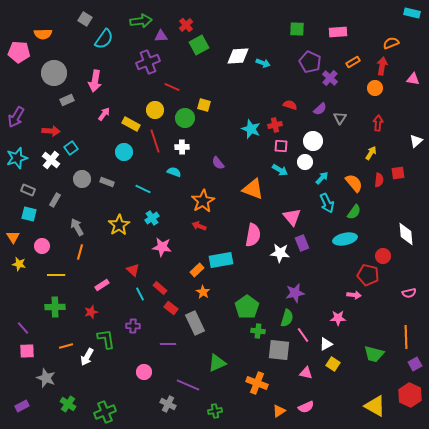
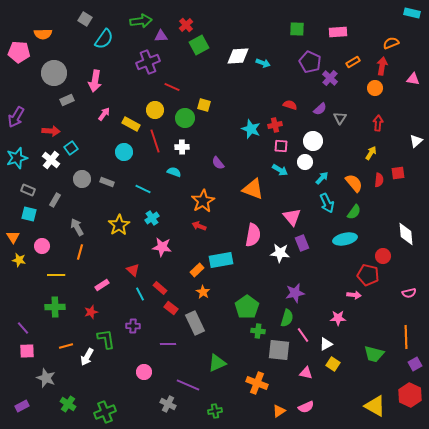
yellow star at (19, 264): moved 4 px up
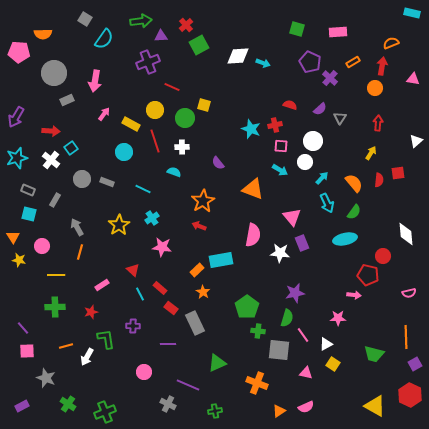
green square at (297, 29): rotated 14 degrees clockwise
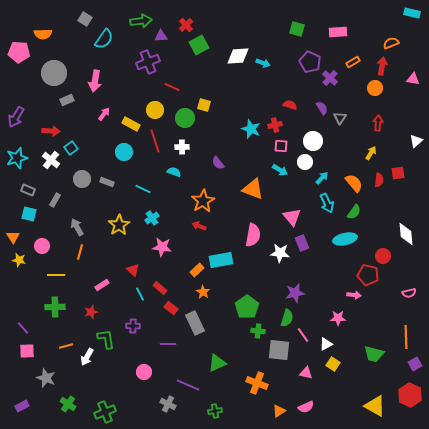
purple semicircle at (320, 109): moved 2 px right, 1 px up; rotated 80 degrees counterclockwise
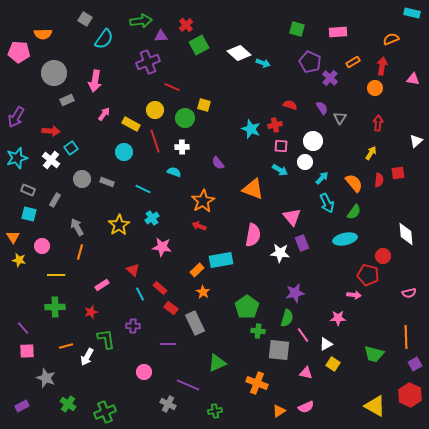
orange semicircle at (391, 43): moved 4 px up
white diamond at (238, 56): moved 1 px right, 3 px up; rotated 45 degrees clockwise
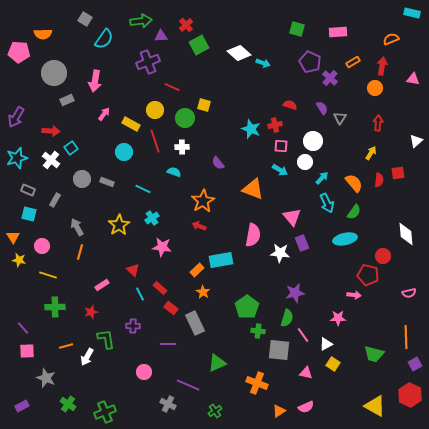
yellow line at (56, 275): moved 8 px left; rotated 18 degrees clockwise
green cross at (215, 411): rotated 24 degrees counterclockwise
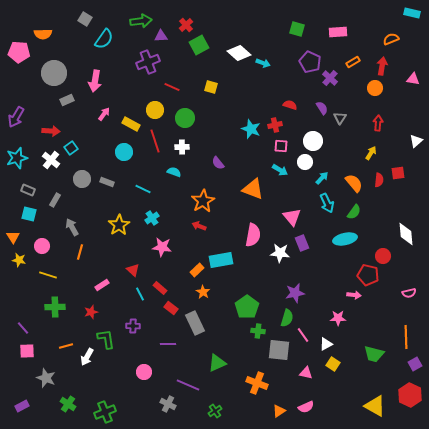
yellow square at (204, 105): moved 7 px right, 18 px up
gray arrow at (77, 227): moved 5 px left
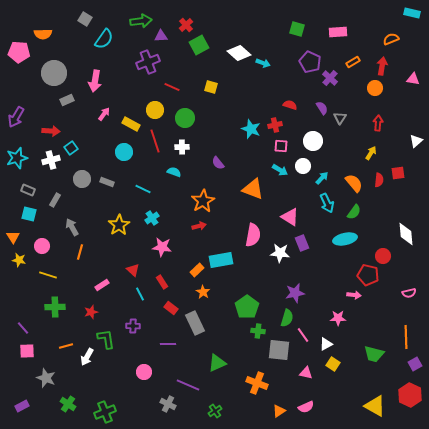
white cross at (51, 160): rotated 36 degrees clockwise
white circle at (305, 162): moved 2 px left, 4 px down
pink triangle at (292, 217): moved 2 px left; rotated 18 degrees counterclockwise
red arrow at (199, 226): rotated 144 degrees clockwise
red rectangle at (160, 288): moved 2 px right, 6 px up; rotated 16 degrees clockwise
